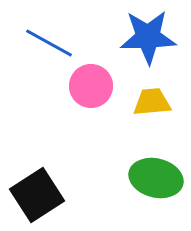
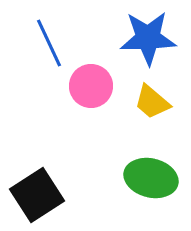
blue star: moved 1 px down
blue line: rotated 36 degrees clockwise
yellow trapezoid: rotated 135 degrees counterclockwise
green ellipse: moved 5 px left
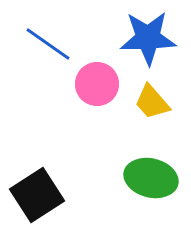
blue line: moved 1 px left, 1 px down; rotated 30 degrees counterclockwise
pink circle: moved 6 px right, 2 px up
yellow trapezoid: rotated 9 degrees clockwise
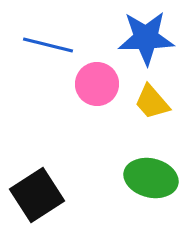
blue star: moved 2 px left
blue line: moved 1 px down; rotated 21 degrees counterclockwise
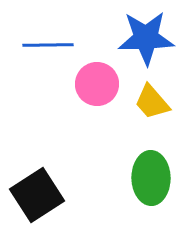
blue line: rotated 15 degrees counterclockwise
green ellipse: rotated 75 degrees clockwise
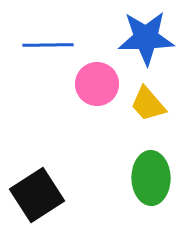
yellow trapezoid: moved 4 px left, 2 px down
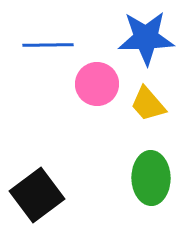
black square: rotated 4 degrees counterclockwise
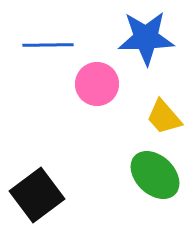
yellow trapezoid: moved 16 px right, 13 px down
green ellipse: moved 4 px right, 3 px up; rotated 45 degrees counterclockwise
